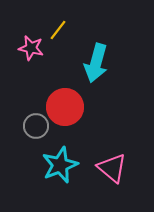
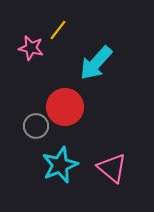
cyan arrow: rotated 27 degrees clockwise
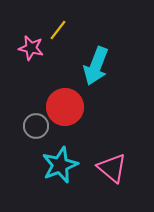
cyan arrow: moved 3 px down; rotated 21 degrees counterclockwise
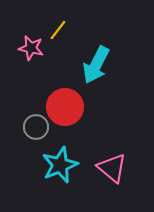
cyan arrow: moved 1 px up; rotated 6 degrees clockwise
gray circle: moved 1 px down
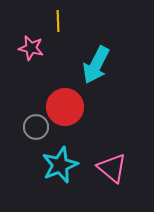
yellow line: moved 9 px up; rotated 40 degrees counterclockwise
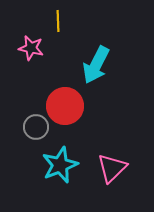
red circle: moved 1 px up
pink triangle: rotated 36 degrees clockwise
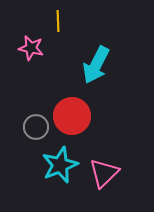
red circle: moved 7 px right, 10 px down
pink triangle: moved 8 px left, 5 px down
